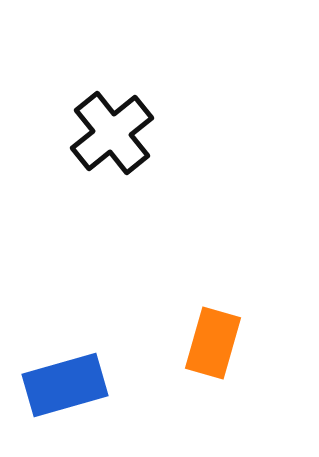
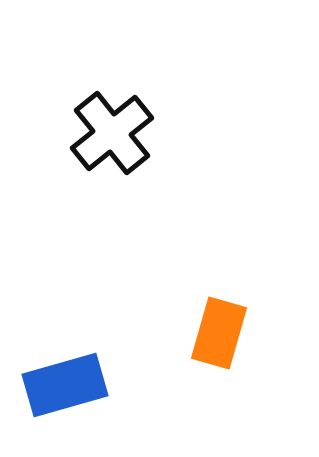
orange rectangle: moved 6 px right, 10 px up
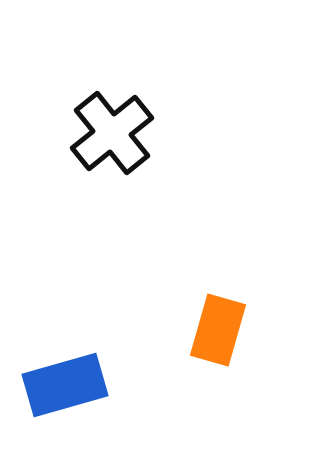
orange rectangle: moved 1 px left, 3 px up
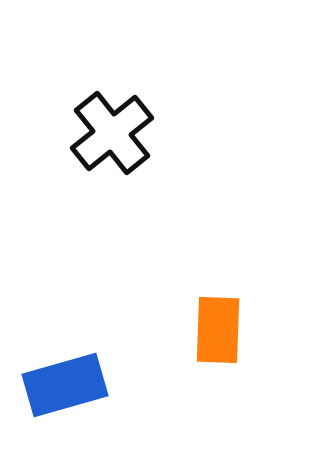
orange rectangle: rotated 14 degrees counterclockwise
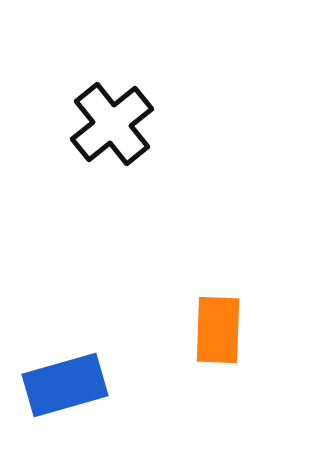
black cross: moved 9 px up
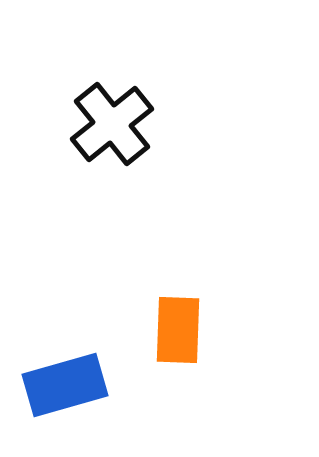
orange rectangle: moved 40 px left
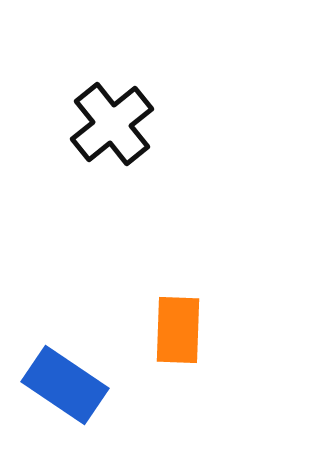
blue rectangle: rotated 50 degrees clockwise
